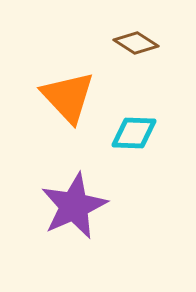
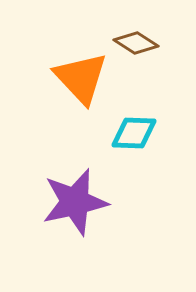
orange triangle: moved 13 px right, 19 px up
purple star: moved 1 px right, 4 px up; rotated 12 degrees clockwise
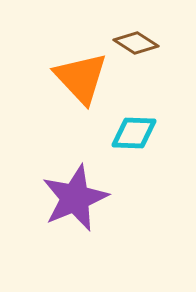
purple star: moved 4 px up; rotated 10 degrees counterclockwise
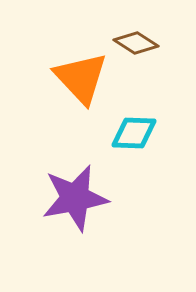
purple star: rotated 12 degrees clockwise
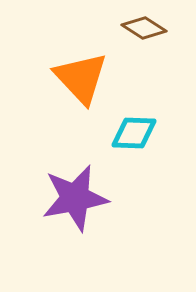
brown diamond: moved 8 px right, 15 px up
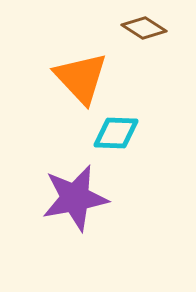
cyan diamond: moved 18 px left
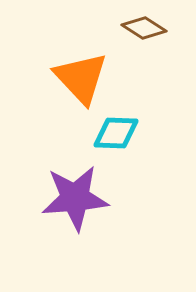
purple star: rotated 6 degrees clockwise
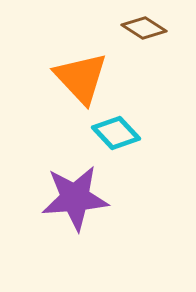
cyan diamond: rotated 45 degrees clockwise
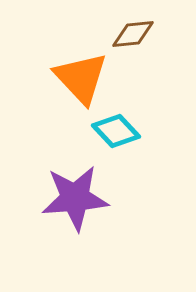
brown diamond: moved 11 px left, 6 px down; rotated 39 degrees counterclockwise
cyan diamond: moved 2 px up
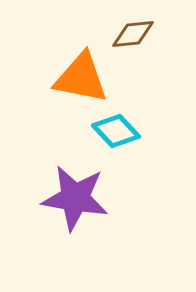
orange triangle: rotated 36 degrees counterclockwise
purple star: rotated 14 degrees clockwise
